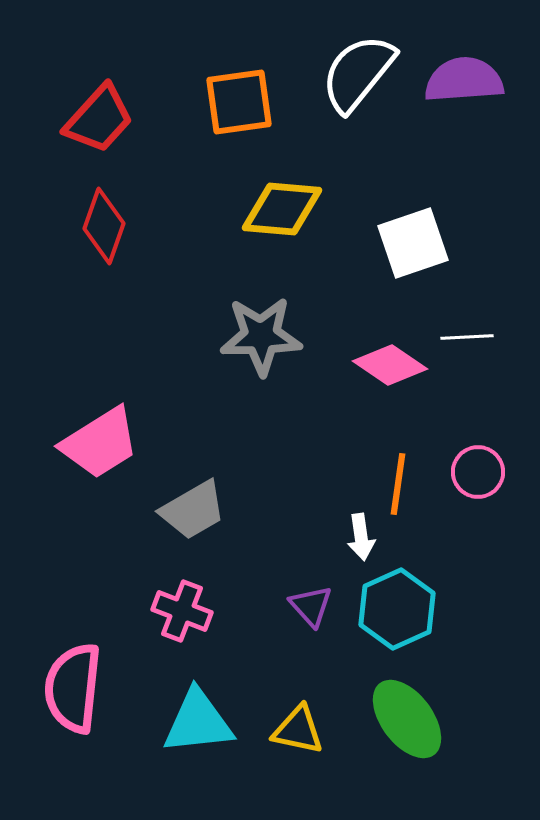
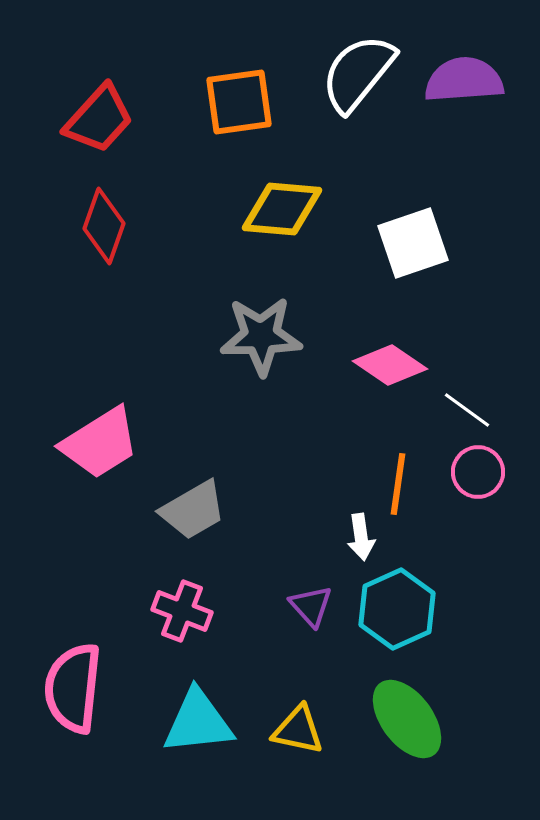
white line: moved 73 px down; rotated 39 degrees clockwise
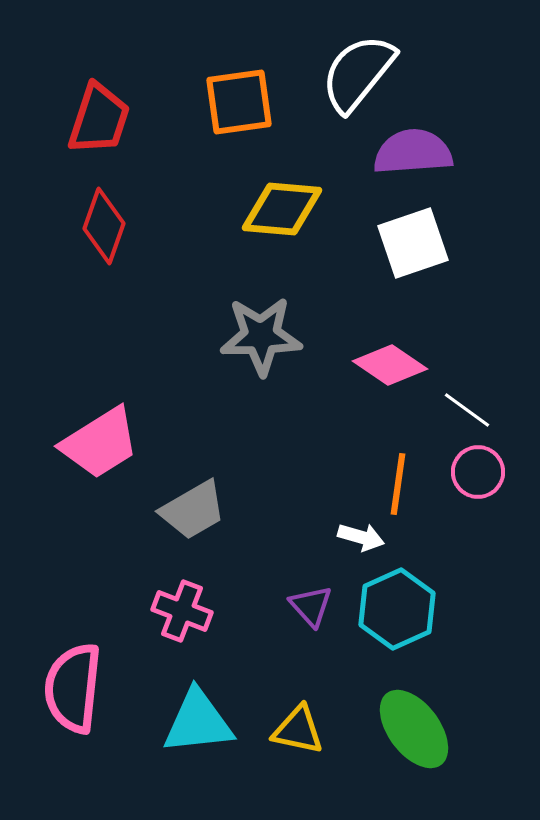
purple semicircle: moved 51 px left, 72 px down
red trapezoid: rotated 24 degrees counterclockwise
white arrow: rotated 66 degrees counterclockwise
green ellipse: moved 7 px right, 10 px down
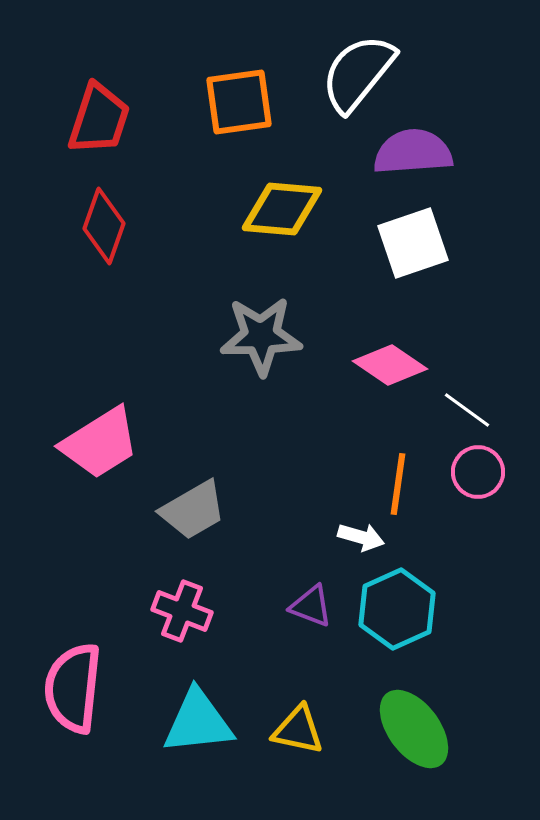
purple triangle: rotated 27 degrees counterclockwise
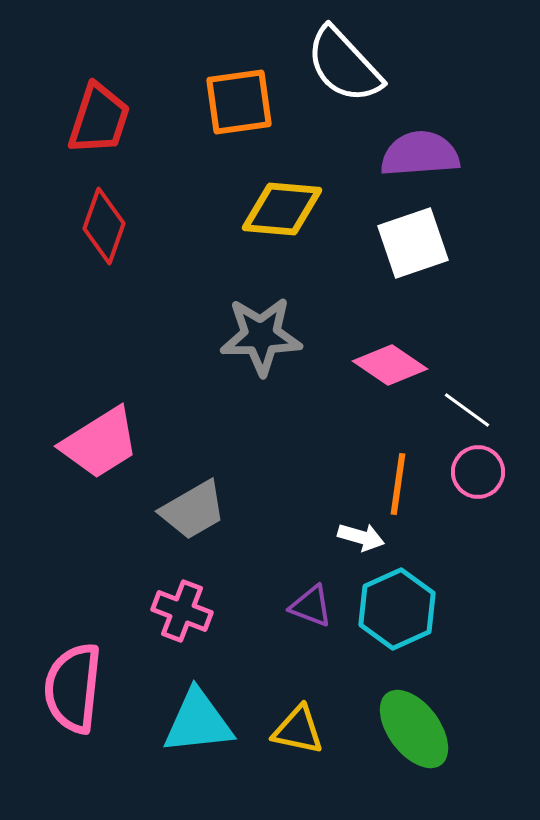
white semicircle: moved 14 px left, 8 px up; rotated 82 degrees counterclockwise
purple semicircle: moved 7 px right, 2 px down
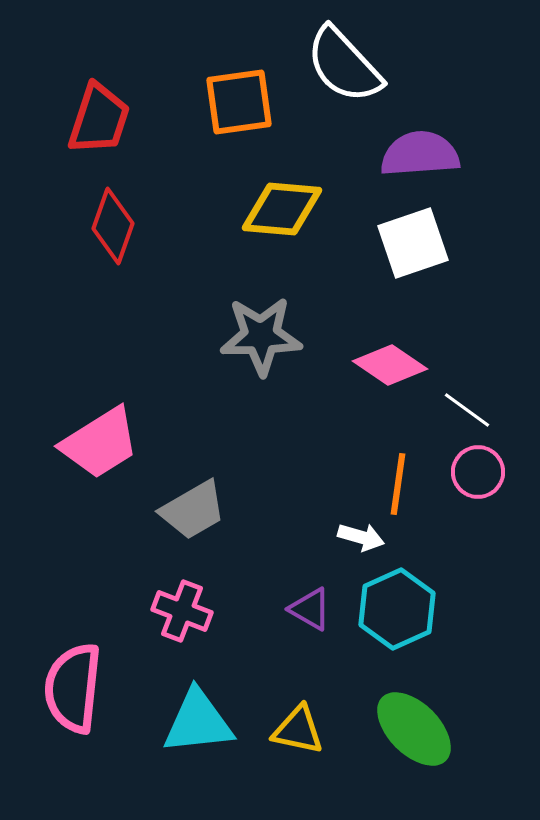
red diamond: moved 9 px right
purple triangle: moved 1 px left, 3 px down; rotated 9 degrees clockwise
green ellipse: rotated 8 degrees counterclockwise
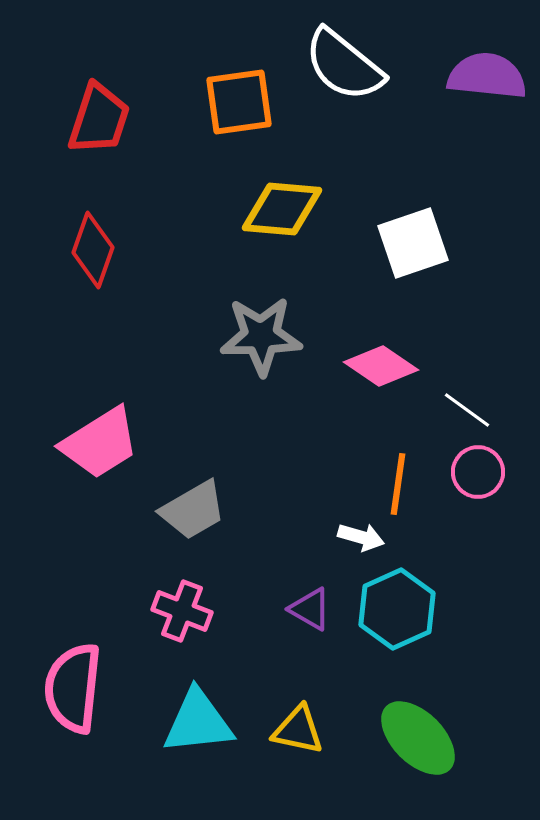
white semicircle: rotated 8 degrees counterclockwise
purple semicircle: moved 67 px right, 78 px up; rotated 10 degrees clockwise
red diamond: moved 20 px left, 24 px down
pink diamond: moved 9 px left, 1 px down
green ellipse: moved 4 px right, 9 px down
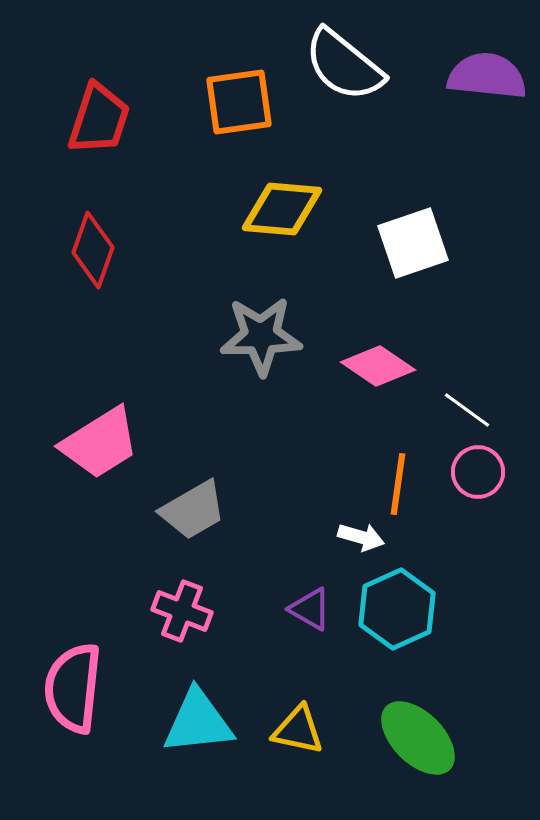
pink diamond: moved 3 px left
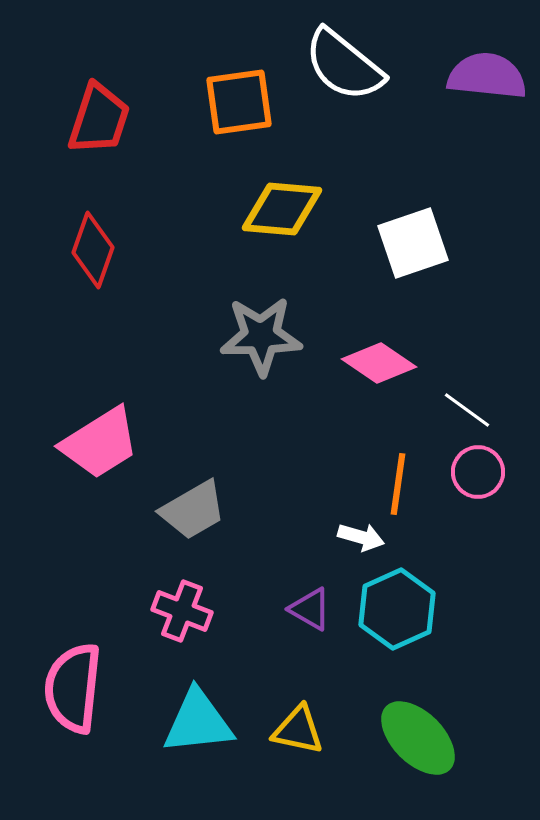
pink diamond: moved 1 px right, 3 px up
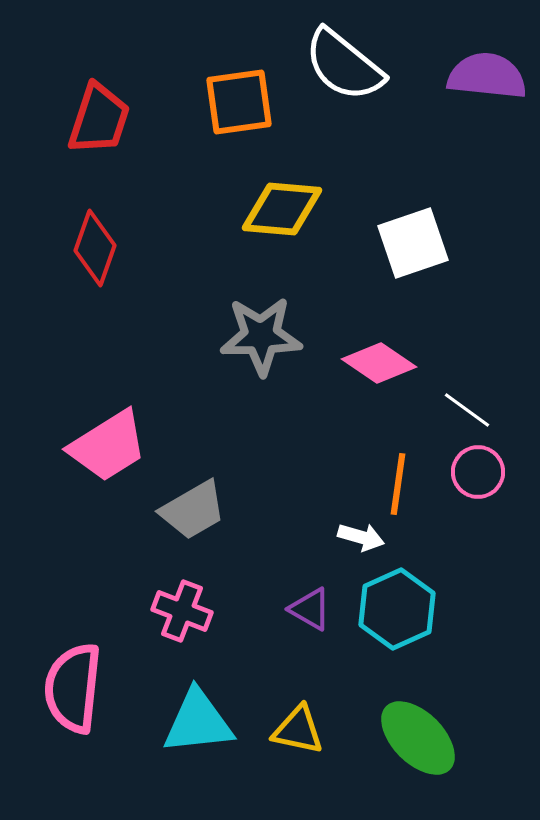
red diamond: moved 2 px right, 2 px up
pink trapezoid: moved 8 px right, 3 px down
